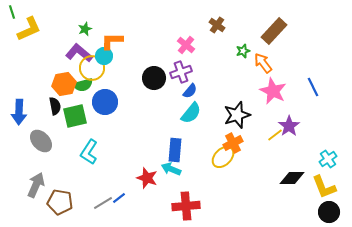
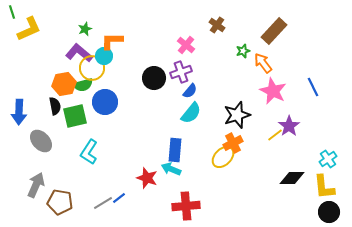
yellow L-shape at (324, 187): rotated 16 degrees clockwise
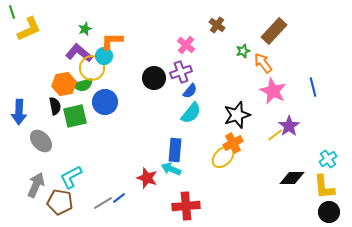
blue line at (313, 87): rotated 12 degrees clockwise
cyan L-shape at (89, 152): moved 18 px left, 25 px down; rotated 30 degrees clockwise
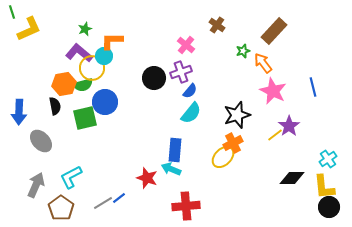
green square at (75, 116): moved 10 px right, 2 px down
brown pentagon at (60, 202): moved 1 px right, 6 px down; rotated 25 degrees clockwise
black circle at (329, 212): moved 5 px up
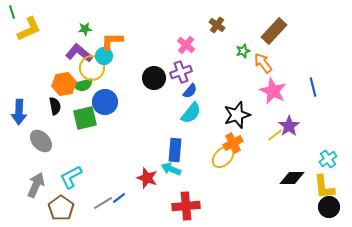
green star at (85, 29): rotated 16 degrees clockwise
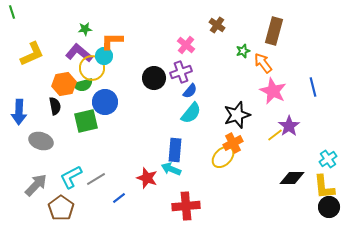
yellow L-shape at (29, 29): moved 3 px right, 25 px down
brown rectangle at (274, 31): rotated 28 degrees counterclockwise
green square at (85, 118): moved 1 px right, 3 px down
gray ellipse at (41, 141): rotated 30 degrees counterclockwise
gray arrow at (36, 185): rotated 20 degrees clockwise
gray line at (103, 203): moved 7 px left, 24 px up
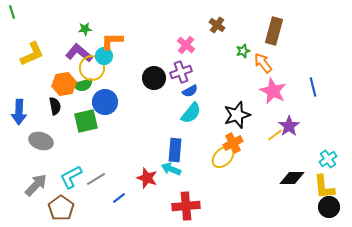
blue semicircle at (190, 91): rotated 21 degrees clockwise
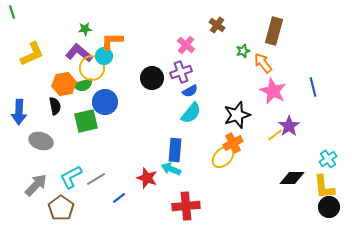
black circle at (154, 78): moved 2 px left
